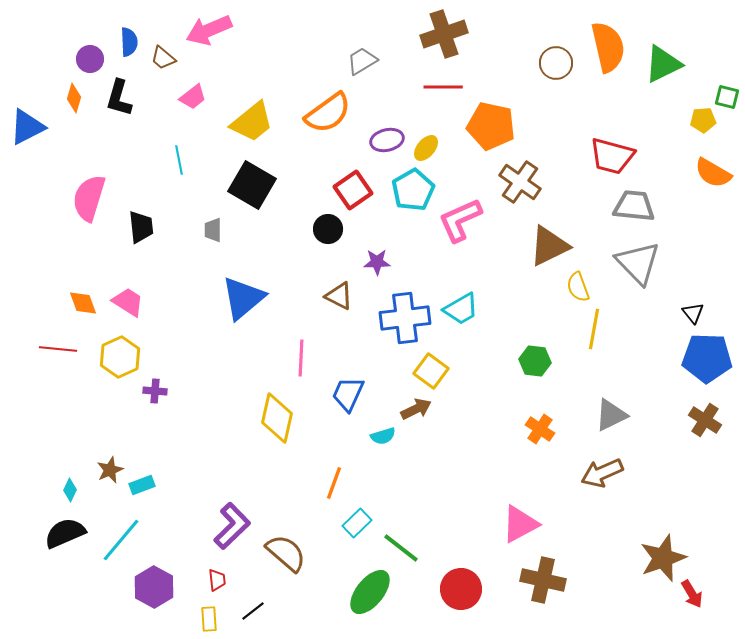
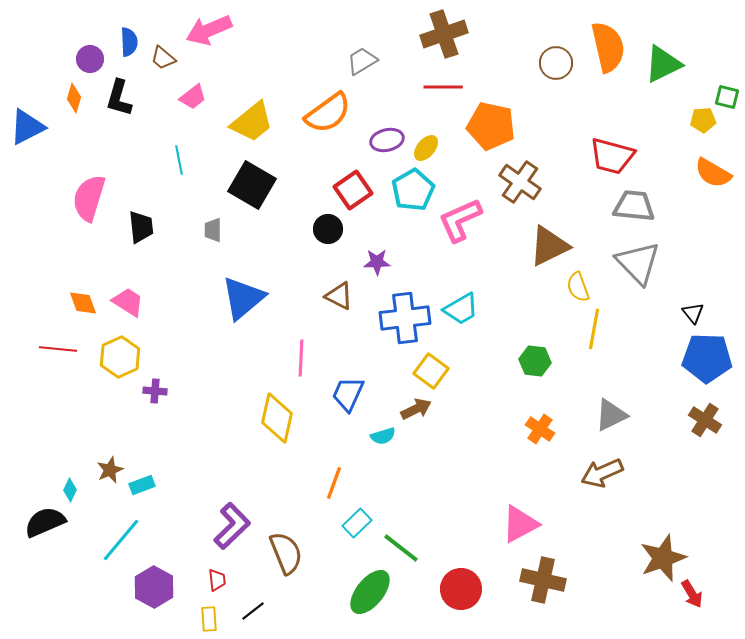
black semicircle at (65, 533): moved 20 px left, 11 px up
brown semicircle at (286, 553): rotated 27 degrees clockwise
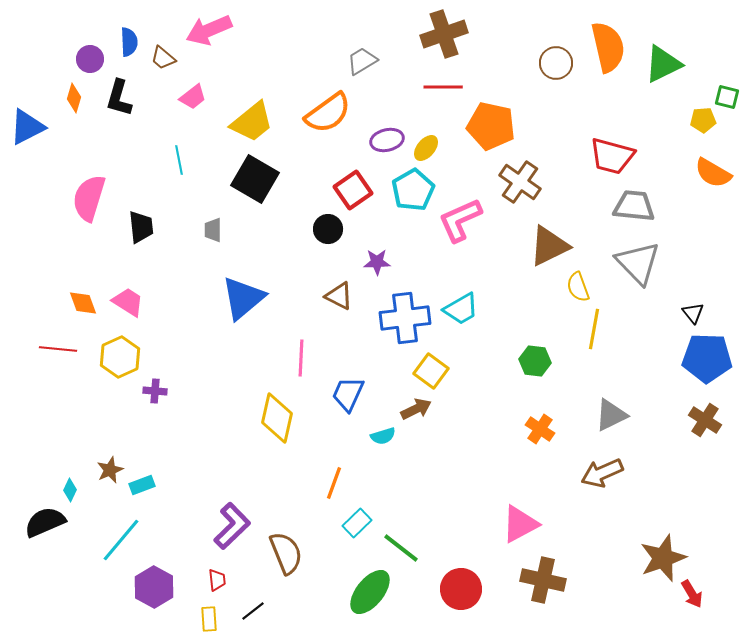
black square at (252, 185): moved 3 px right, 6 px up
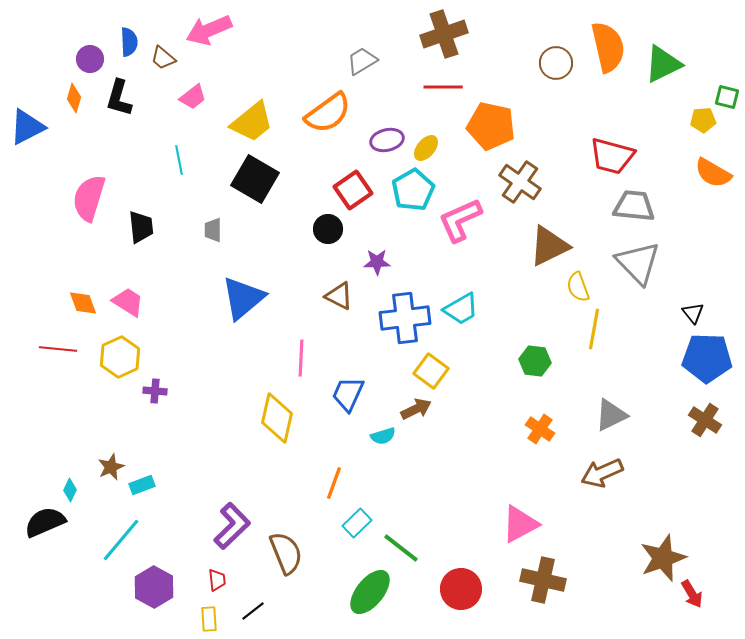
brown star at (110, 470): moved 1 px right, 3 px up
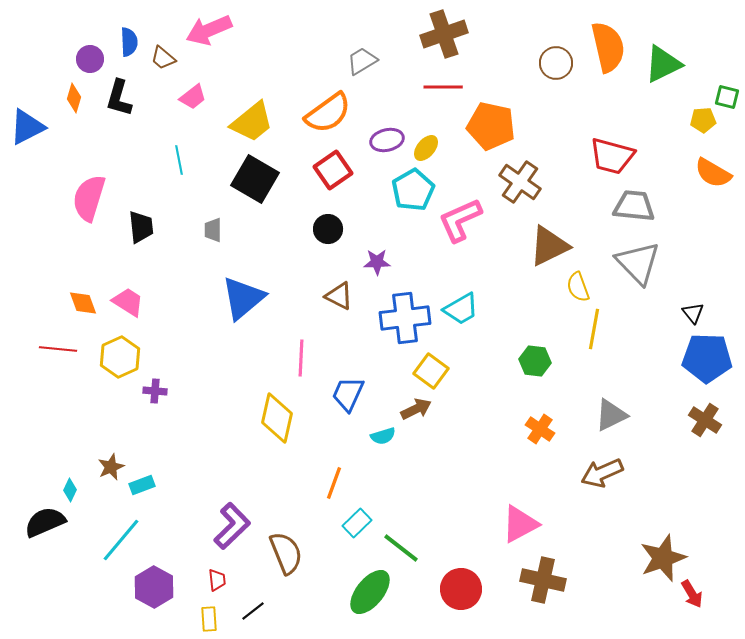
red square at (353, 190): moved 20 px left, 20 px up
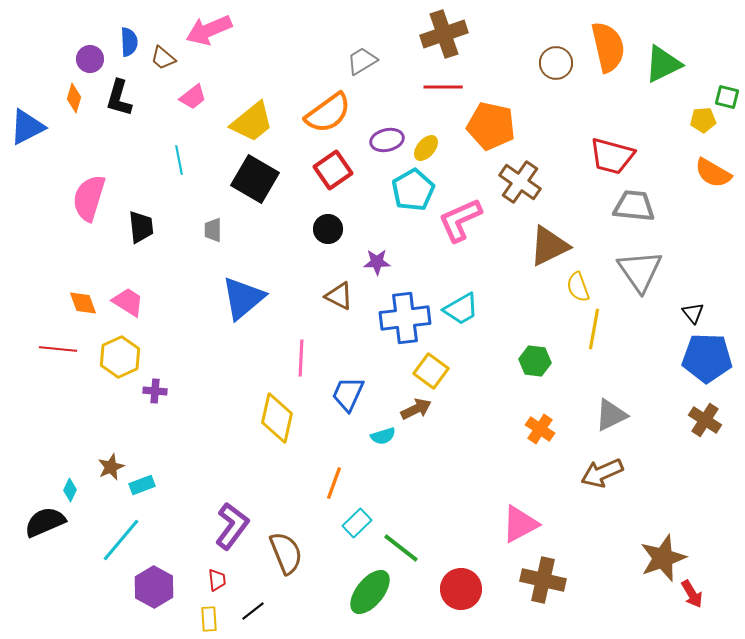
gray triangle at (638, 263): moved 2 px right, 8 px down; rotated 9 degrees clockwise
purple L-shape at (232, 526): rotated 9 degrees counterclockwise
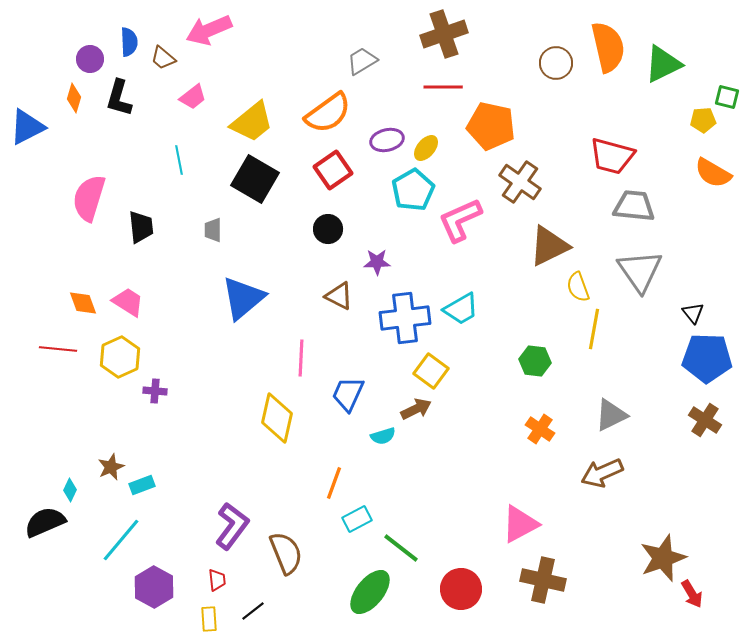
cyan rectangle at (357, 523): moved 4 px up; rotated 16 degrees clockwise
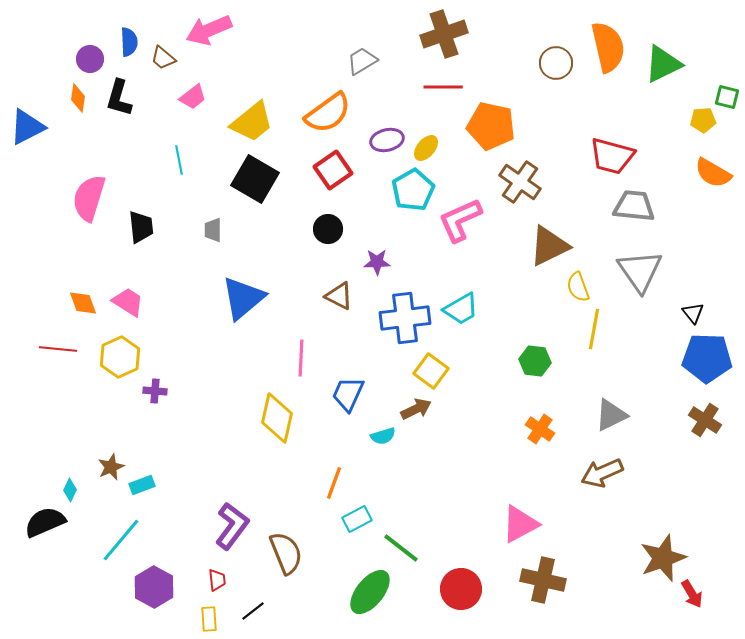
orange diamond at (74, 98): moved 4 px right; rotated 8 degrees counterclockwise
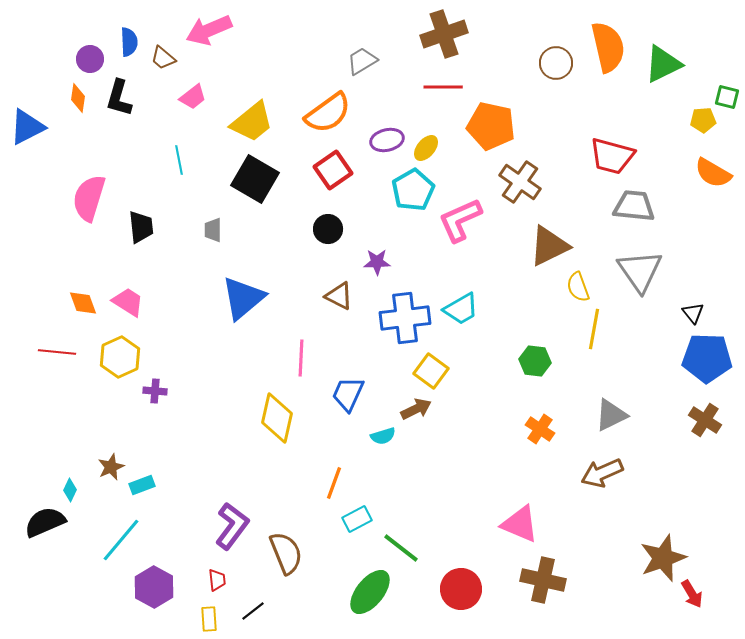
red line at (58, 349): moved 1 px left, 3 px down
pink triangle at (520, 524): rotated 51 degrees clockwise
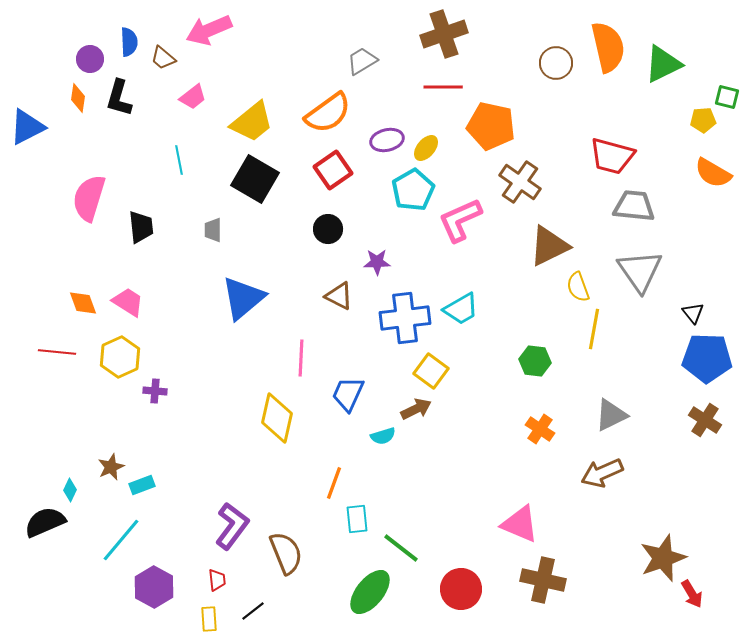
cyan rectangle at (357, 519): rotated 68 degrees counterclockwise
